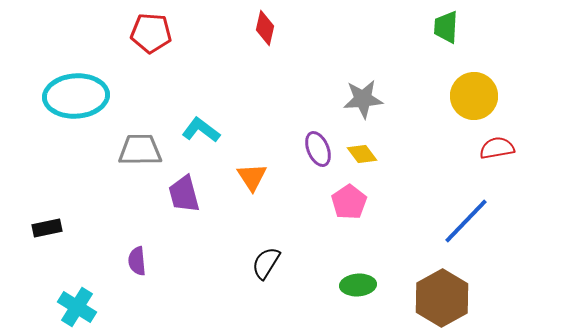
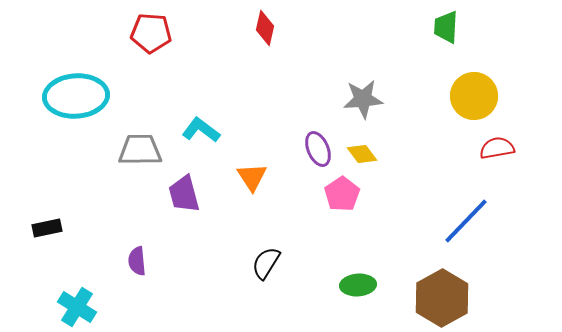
pink pentagon: moved 7 px left, 8 px up
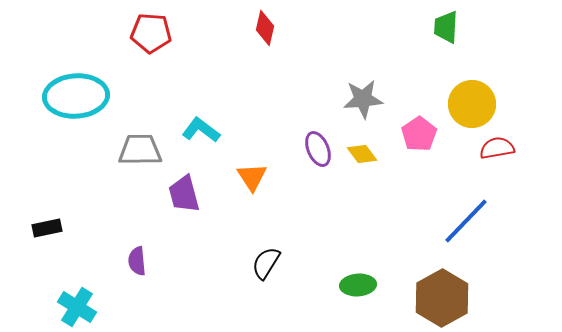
yellow circle: moved 2 px left, 8 px down
pink pentagon: moved 77 px right, 60 px up
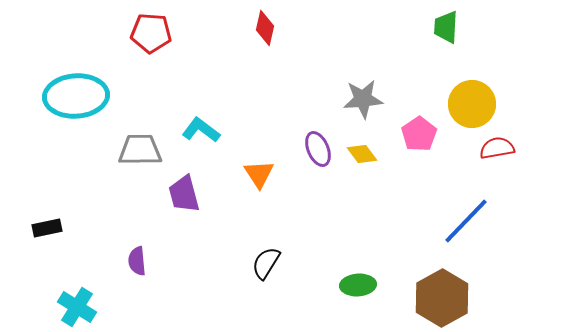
orange triangle: moved 7 px right, 3 px up
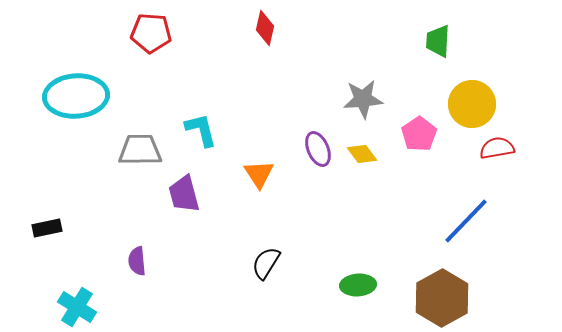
green trapezoid: moved 8 px left, 14 px down
cyan L-shape: rotated 39 degrees clockwise
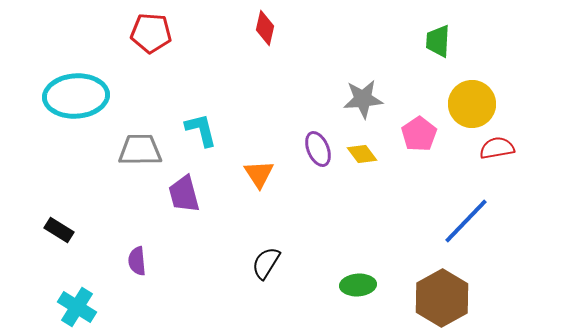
black rectangle: moved 12 px right, 2 px down; rotated 44 degrees clockwise
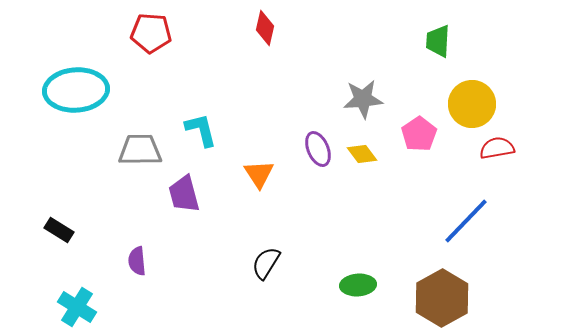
cyan ellipse: moved 6 px up
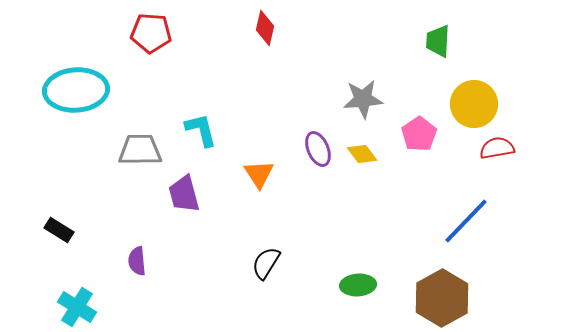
yellow circle: moved 2 px right
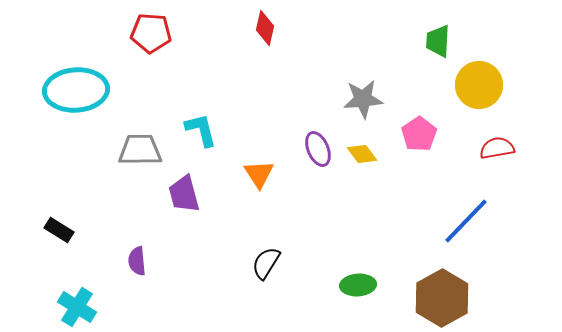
yellow circle: moved 5 px right, 19 px up
